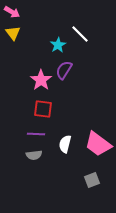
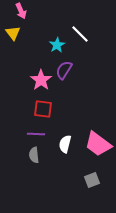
pink arrow: moved 9 px right, 1 px up; rotated 35 degrees clockwise
cyan star: moved 1 px left
gray semicircle: rotated 91 degrees clockwise
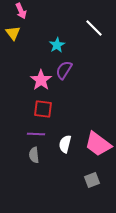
white line: moved 14 px right, 6 px up
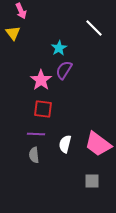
cyan star: moved 2 px right, 3 px down
gray square: moved 1 px down; rotated 21 degrees clockwise
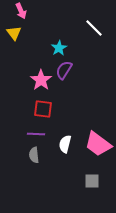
yellow triangle: moved 1 px right
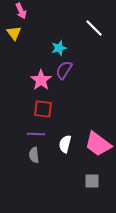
cyan star: rotated 14 degrees clockwise
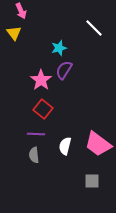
red square: rotated 30 degrees clockwise
white semicircle: moved 2 px down
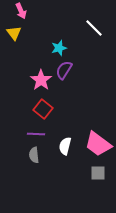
gray square: moved 6 px right, 8 px up
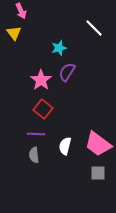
purple semicircle: moved 3 px right, 2 px down
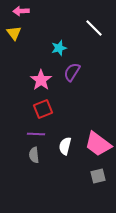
pink arrow: rotated 112 degrees clockwise
purple semicircle: moved 5 px right
red square: rotated 30 degrees clockwise
gray square: moved 3 px down; rotated 14 degrees counterclockwise
